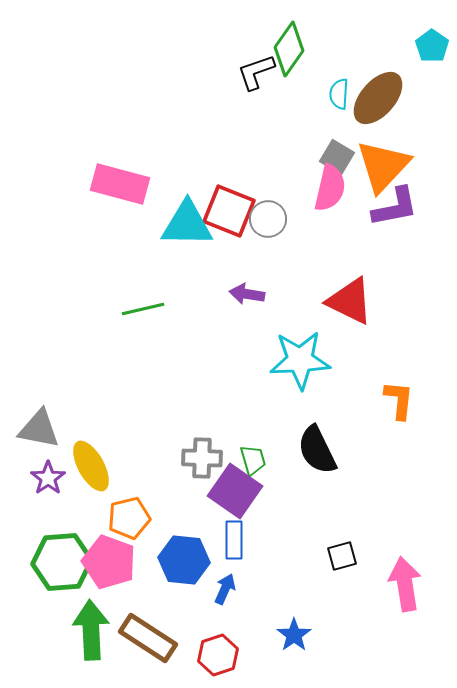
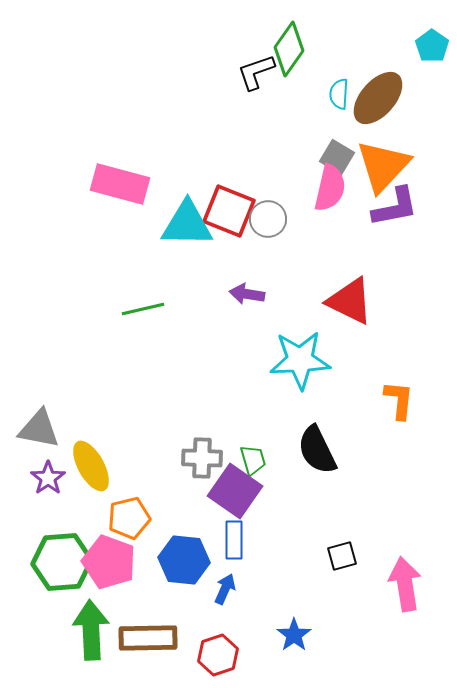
brown rectangle: rotated 34 degrees counterclockwise
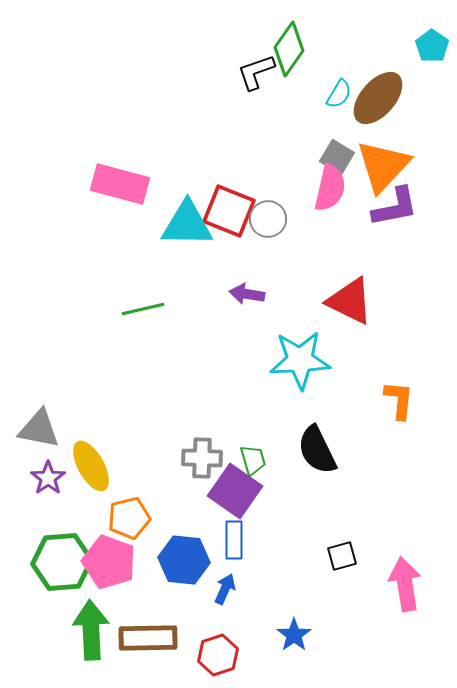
cyan semicircle: rotated 152 degrees counterclockwise
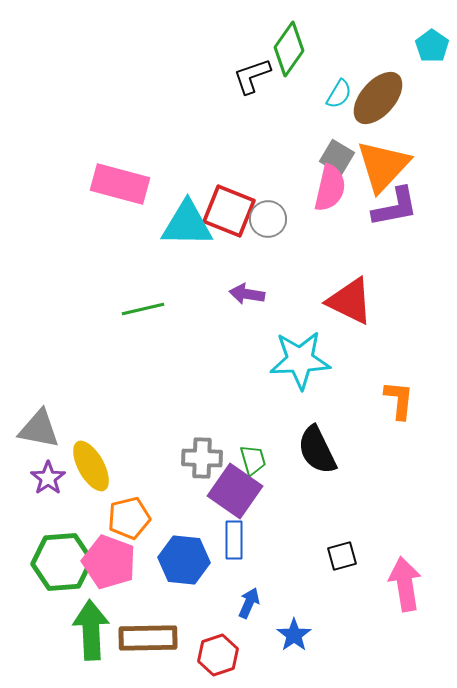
black L-shape: moved 4 px left, 4 px down
blue arrow: moved 24 px right, 14 px down
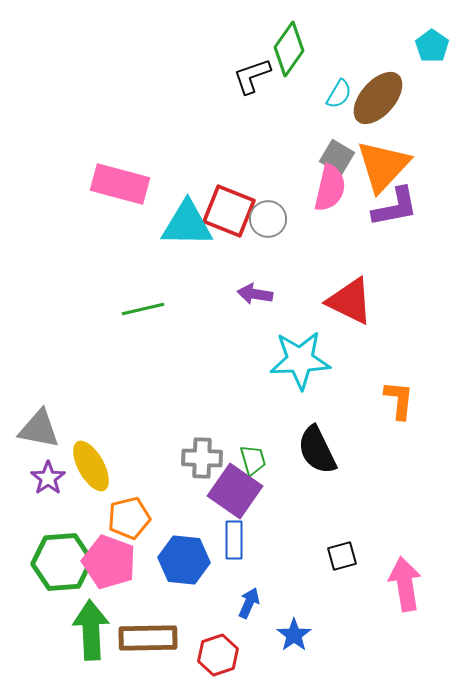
purple arrow: moved 8 px right
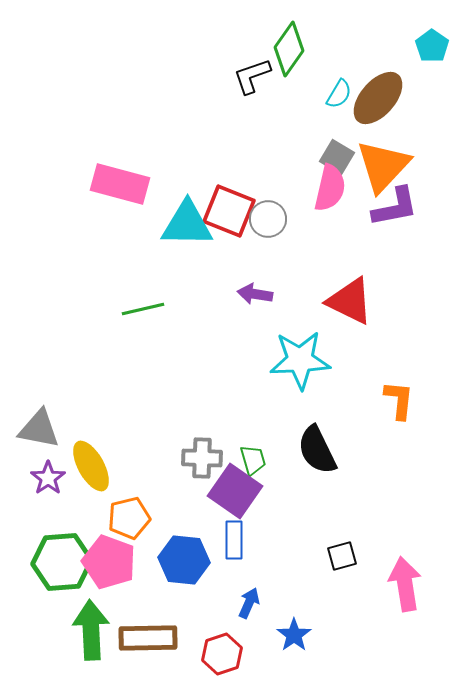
red hexagon: moved 4 px right, 1 px up
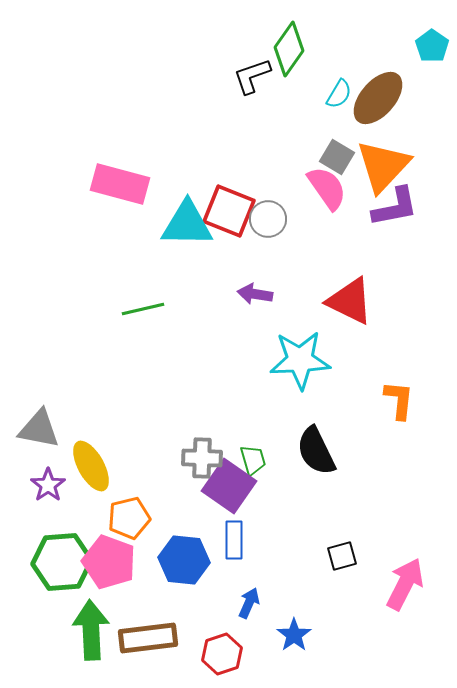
pink semicircle: moved 3 px left; rotated 48 degrees counterclockwise
black semicircle: moved 1 px left, 1 px down
purple star: moved 7 px down
purple square: moved 6 px left, 5 px up
pink arrow: rotated 36 degrees clockwise
brown rectangle: rotated 6 degrees counterclockwise
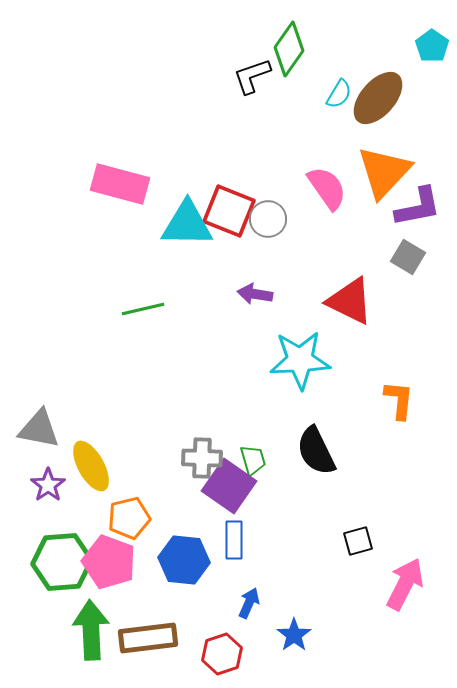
gray square: moved 71 px right, 100 px down
orange triangle: moved 1 px right, 6 px down
purple L-shape: moved 23 px right
black square: moved 16 px right, 15 px up
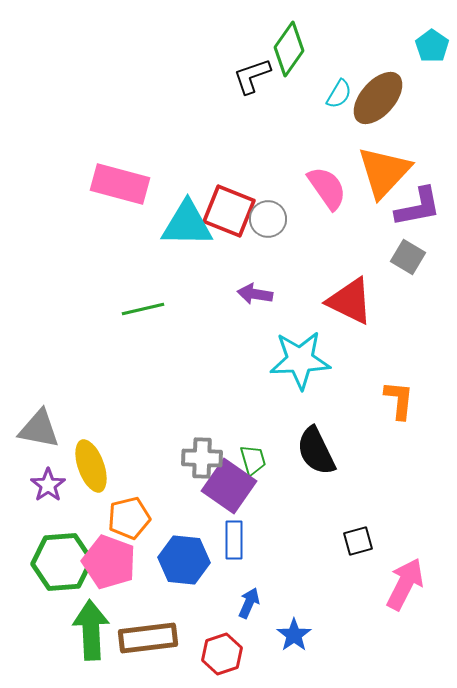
yellow ellipse: rotated 9 degrees clockwise
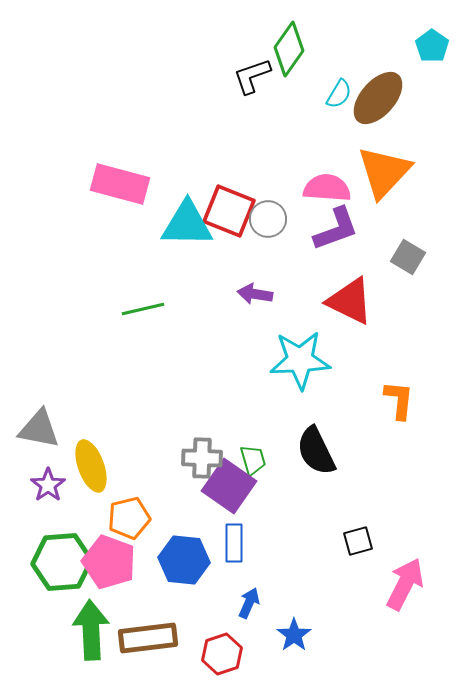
pink semicircle: rotated 51 degrees counterclockwise
purple L-shape: moved 82 px left, 22 px down; rotated 9 degrees counterclockwise
blue rectangle: moved 3 px down
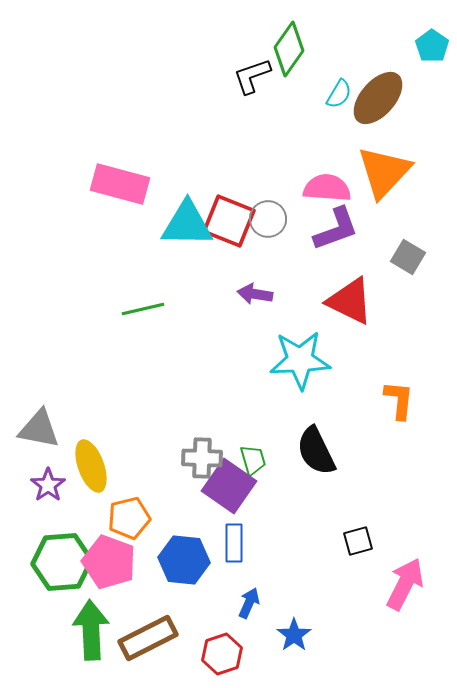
red square: moved 10 px down
brown rectangle: rotated 20 degrees counterclockwise
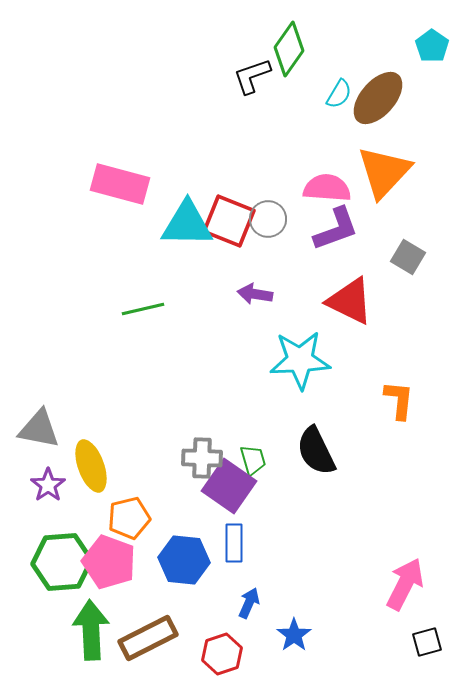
black square: moved 69 px right, 101 px down
